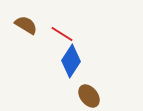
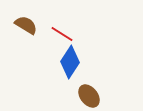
blue diamond: moved 1 px left, 1 px down
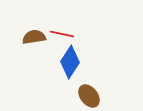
brown semicircle: moved 8 px right, 12 px down; rotated 40 degrees counterclockwise
red line: rotated 20 degrees counterclockwise
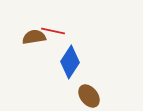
red line: moved 9 px left, 3 px up
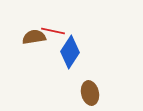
blue diamond: moved 10 px up
brown ellipse: moved 1 px right, 3 px up; rotated 25 degrees clockwise
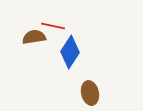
red line: moved 5 px up
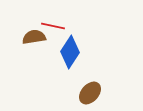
brown ellipse: rotated 55 degrees clockwise
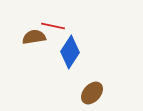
brown ellipse: moved 2 px right
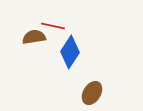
brown ellipse: rotated 10 degrees counterclockwise
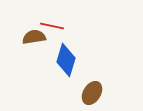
red line: moved 1 px left
blue diamond: moved 4 px left, 8 px down; rotated 16 degrees counterclockwise
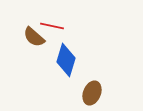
brown semicircle: rotated 130 degrees counterclockwise
brown ellipse: rotated 10 degrees counterclockwise
